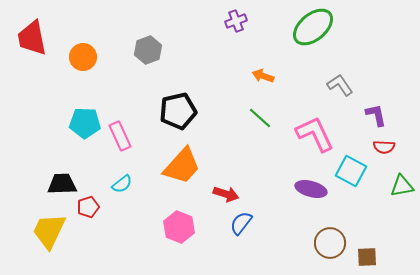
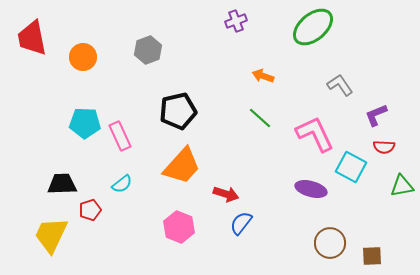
purple L-shape: rotated 100 degrees counterclockwise
cyan square: moved 4 px up
red pentagon: moved 2 px right, 3 px down
yellow trapezoid: moved 2 px right, 4 px down
brown square: moved 5 px right, 1 px up
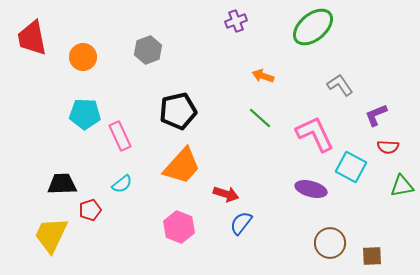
cyan pentagon: moved 9 px up
red semicircle: moved 4 px right
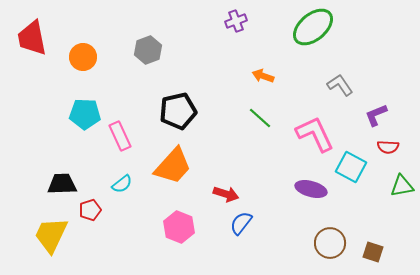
orange trapezoid: moved 9 px left
brown square: moved 1 px right, 4 px up; rotated 20 degrees clockwise
